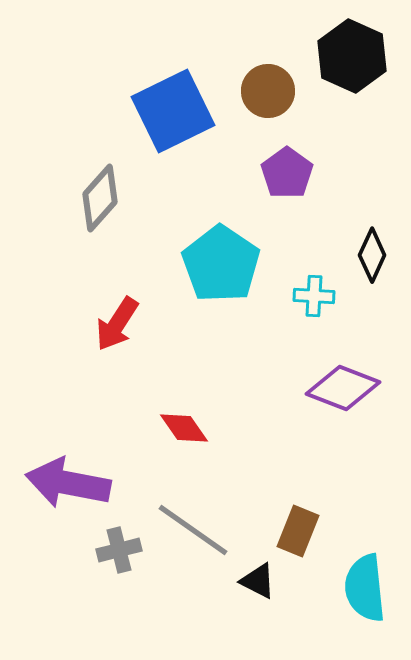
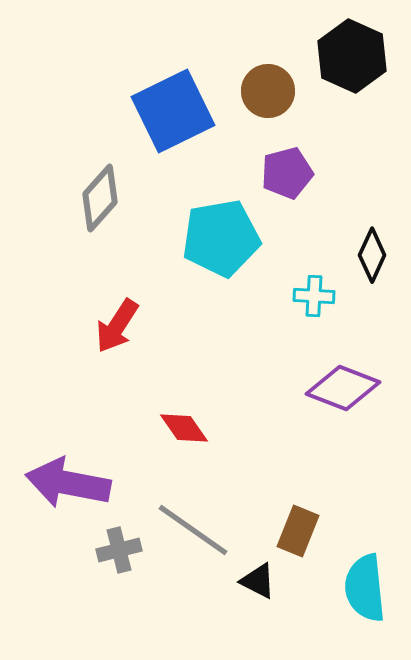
purple pentagon: rotated 21 degrees clockwise
cyan pentagon: moved 26 px up; rotated 28 degrees clockwise
red arrow: moved 2 px down
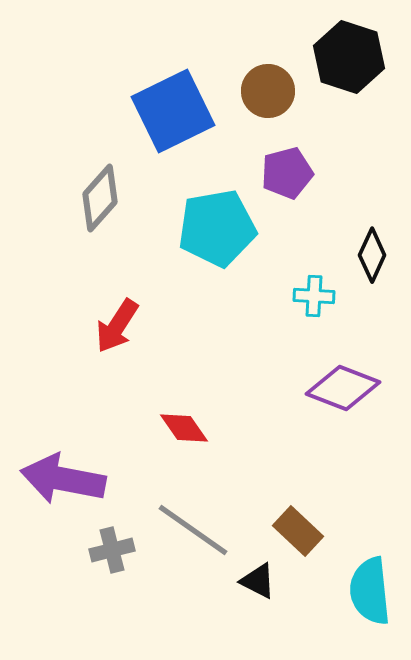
black hexagon: moved 3 px left, 1 px down; rotated 6 degrees counterclockwise
cyan pentagon: moved 4 px left, 10 px up
purple arrow: moved 5 px left, 4 px up
brown rectangle: rotated 69 degrees counterclockwise
gray cross: moved 7 px left
cyan semicircle: moved 5 px right, 3 px down
